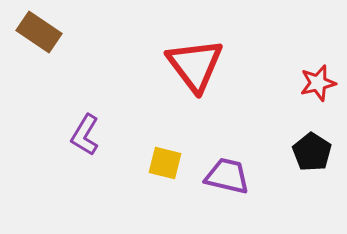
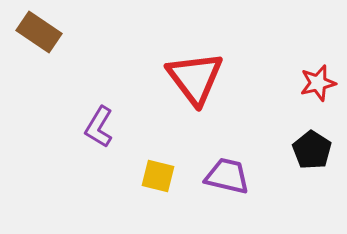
red triangle: moved 13 px down
purple L-shape: moved 14 px right, 8 px up
black pentagon: moved 2 px up
yellow square: moved 7 px left, 13 px down
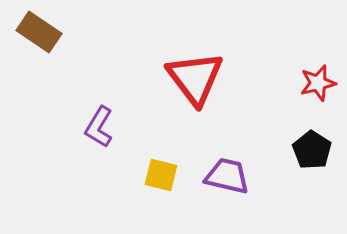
yellow square: moved 3 px right, 1 px up
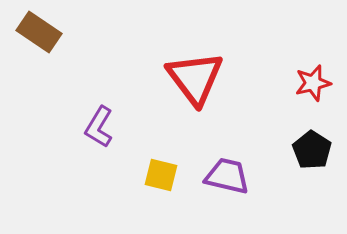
red star: moved 5 px left
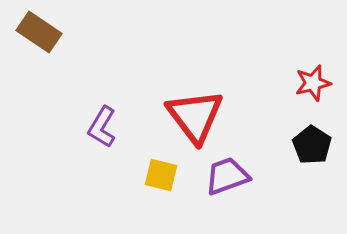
red triangle: moved 38 px down
purple L-shape: moved 3 px right
black pentagon: moved 5 px up
purple trapezoid: rotated 33 degrees counterclockwise
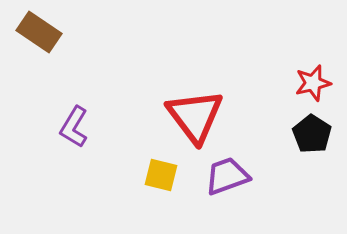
purple L-shape: moved 28 px left
black pentagon: moved 11 px up
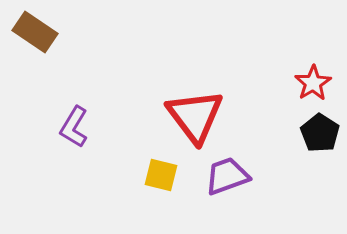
brown rectangle: moved 4 px left
red star: rotated 18 degrees counterclockwise
black pentagon: moved 8 px right, 1 px up
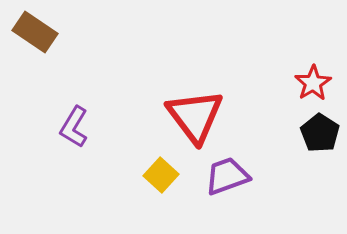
yellow square: rotated 28 degrees clockwise
